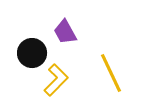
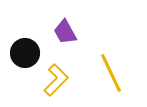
black circle: moved 7 px left
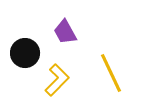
yellow L-shape: moved 1 px right
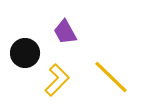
yellow line: moved 4 px down; rotated 21 degrees counterclockwise
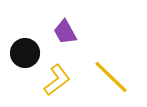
yellow L-shape: rotated 8 degrees clockwise
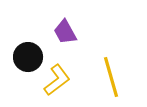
black circle: moved 3 px right, 4 px down
yellow line: rotated 30 degrees clockwise
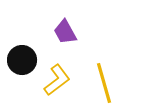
black circle: moved 6 px left, 3 px down
yellow line: moved 7 px left, 6 px down
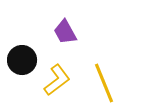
yellow line: rotated 6 degrees counterclockwise
